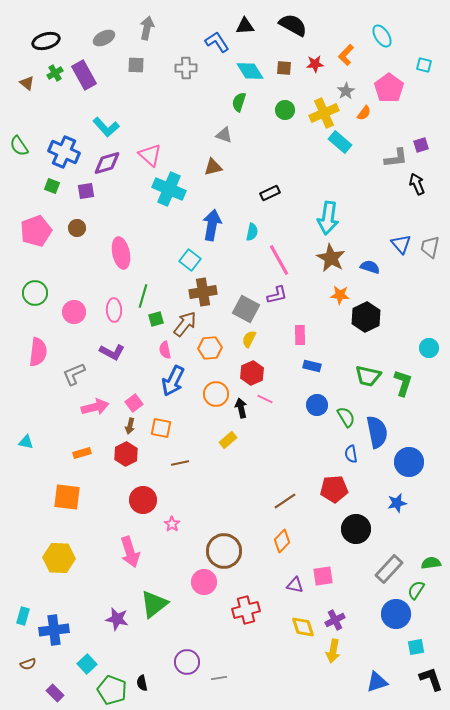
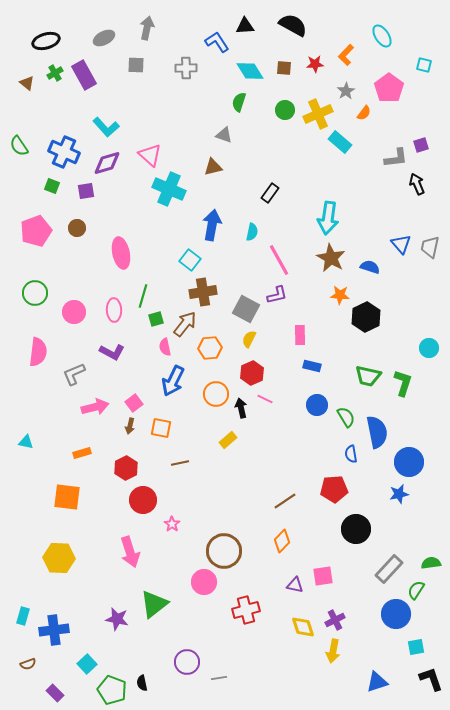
yellow cross at (324, 113): moved 6 px left, 1 px down
black rectangle at (270, 193): rotated 30 degrees counterclockwise
pink semicircle at (165, 350): moved 3 px up
red hexagon at (126, 454): moved 14 px down
blue star at (397, 503): moved 2 px right, 9 px up
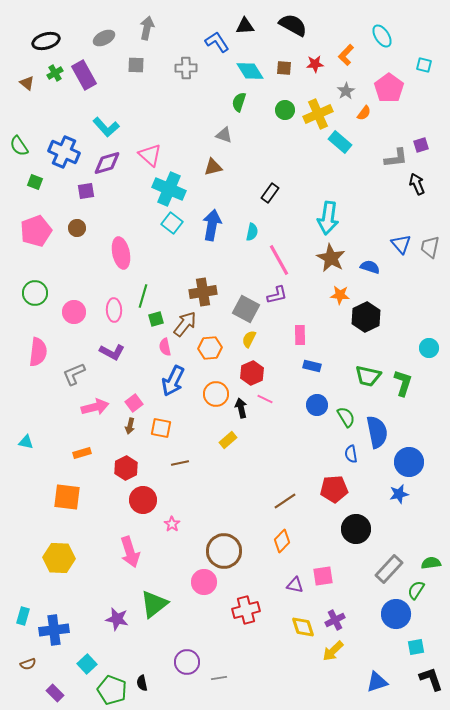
green square at (52, 186): moved 17 px left, 4 px up
cyan square at (190, 260): moved 18 px left, 37 px up
yellow arrow at (333, 651): rotated 35 degrees clockwise
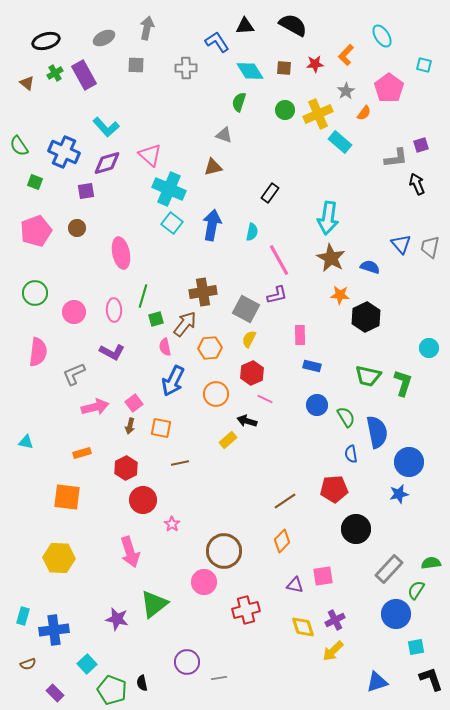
black arrow at (241, 408): moved 6 px right, 13 px down; rotated 60 degrees counterclockwise
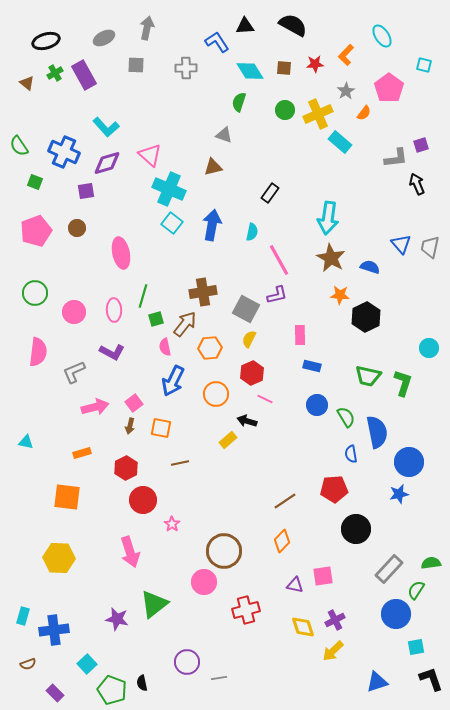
gray L-shape at (74, 374): moved 2 px up
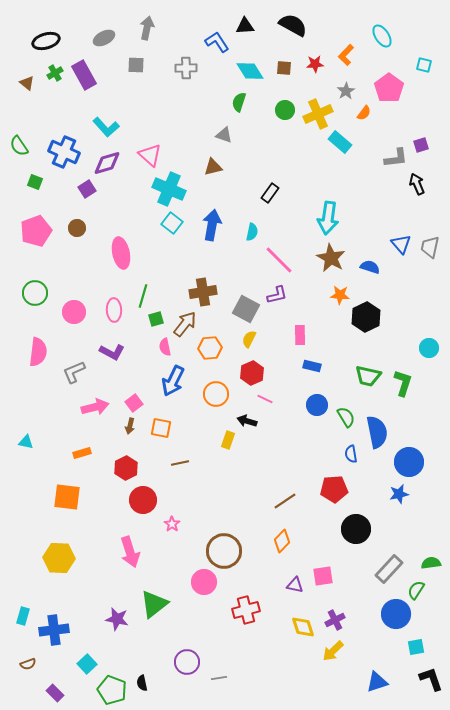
purple square at (86, 191): moved 1 px right, 2 px up; rotated 24 degrees counterclockwise
pink line at (279, 260): rotated 16 degrees counterclockwise
yellow rectangle at (228, 440): rotated 30 degrees counterclockwise
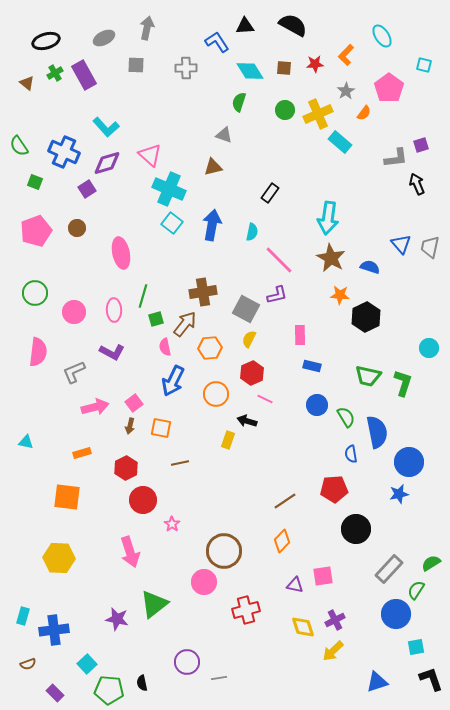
green semicircle at (431, 563): rotated 24 degrees counterclockwise
green pentagon at (112, 690): moved 3 px left; rotated 16 degrees counterclockwise
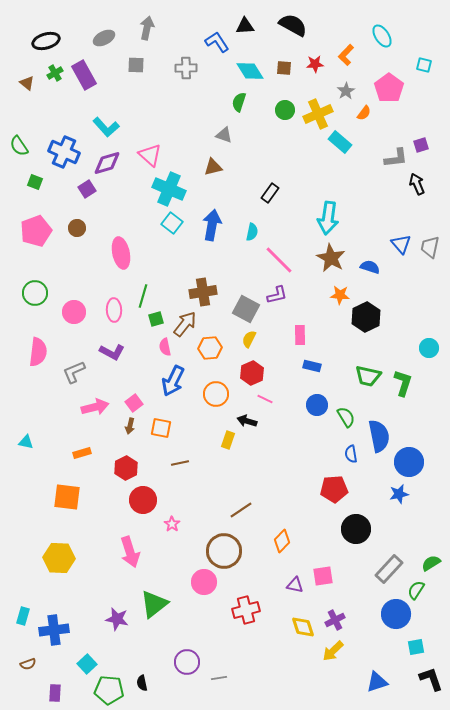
blue semicircle at (377, 432): moved 2 px right, 4 px down
brown line at (285, 501): moved 44 px left, 9 px down
purple rectangle at (55, 693): rotated 48 degrees clockwise
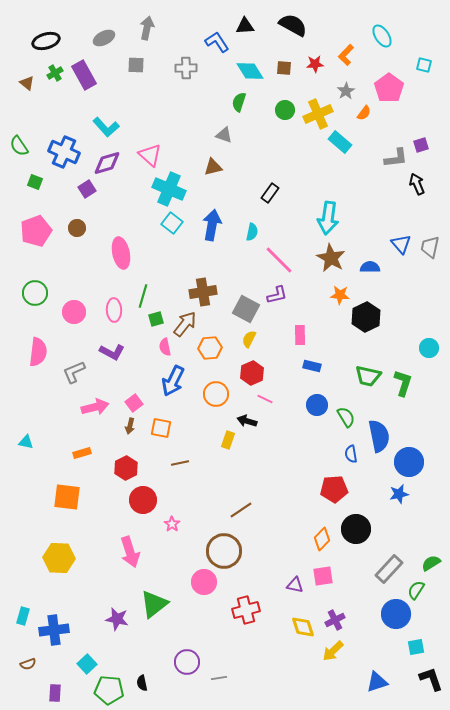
blue semicircle at (370, 267): rotated 18 degrees counterclockwise
orange diamond at (282, 541): moved 40 px right, 2 px up
